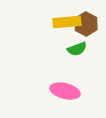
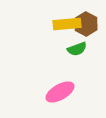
yellow rectangle: moved 2 px down
pink ellipse: moved 5 px left, 1 px down; rotated 44 degrees counterclockwise
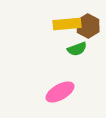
brown hexagon: moved 2 px right, 2 px down
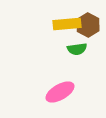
brown hexagon: moved 1 px up
green semicircle: rotated 12 degrees clockwise
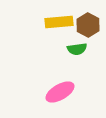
yellow rectangle: moved 8 px left, 2 px up
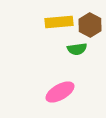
brown hexagon: moved 2 px right
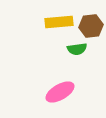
brown hexagon: moved 1 px right, 1 px down; rotated 25 degrees clockwise
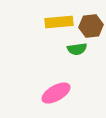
pink ellipse: moved 4 px left, 1 px down
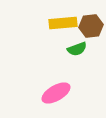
yellow rectangle: moved 4 px right, 1 px down
green semicircle: rotated 12 degrees counterclockwise
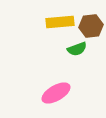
yellow rectangle: moved 3 px left, 1 px up
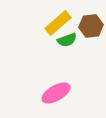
yellow rectangle: moved 2 px left, 1 px down; rotated 36 degrees counterclockwise
green semicircle: moved 10 px left, 9 px up
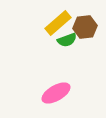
brown hexagon: moved 6 px left, 1 px down
